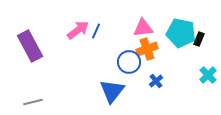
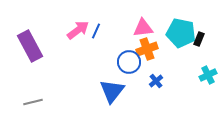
cyan cross: rotated 18 degrees clockwise
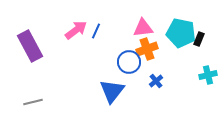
pink arrow: moved 2 px left
cyan cross: rotated 12 degrees clockwise
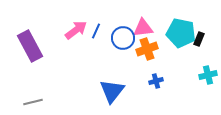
blue circle: moved 6 px left, 24 px up
blue cross: rotated 24 degrees clockwise
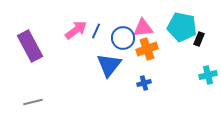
cyan pentagon: moved 1 px right, 6 px up
blue cross: moved 12 px left, 2 px down
blue triangle: moved 3 px left, 26 px up
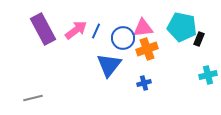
purple rectangle: moved 13 px right, 17 px up
gray line: moved 4 px up
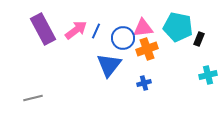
cyan pentagon: moved 4 px left
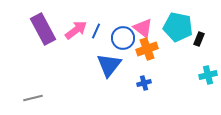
pink triangle: rotated 45 degrees clockwise
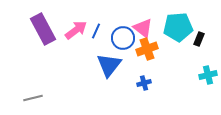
cyan pentagon: rotated 16 degrees counterclockwise
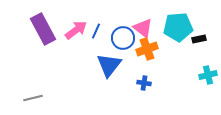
black rectangle: rotated 56 degrees clockwise
blue cross: rotated 24 degrees clockwise
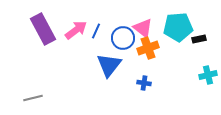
orange cross: moved 1 px right, 1 px up
